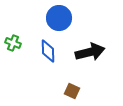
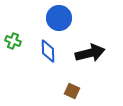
green cross: moved 2 px up
black arrow: moved 1 px down
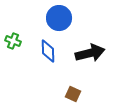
brown square: moved 1 px right, 3 px down
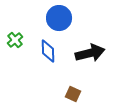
green cross: moved 2 px right, 1 px up; rotated 28 degrees clockwise
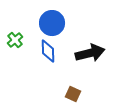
blue circle: moved 7 px left, 5 px down
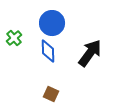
green cross: moved 1 px left, 2 px up
black arrow: rotated 40 degrees counterclockwise
brown square: moved 22 px left
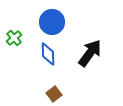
blue circle: moved 1 px up
blue diamond: moved 3 px down
brown square: moved 3 px right; rotated 28 degrees clockwise
